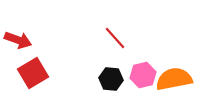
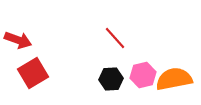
black hexagon: rotated 10 degrees counterclockwise
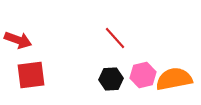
red square: moved 2 px left, 2 px down; rotated 24 degrees clockwise
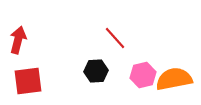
red arrow: rotated 96 degrees counterclockwise
red square: moved 3 px left, 6 px down
black hexagon: moved 15 px left, 8 px up
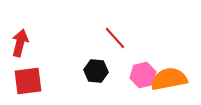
red arrow: moved 2 px right, 3 px down
black hexagon: rotated 10 degrees clockwise
orange semicircle: moved 5 px left
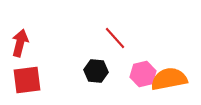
pink hexagon: moved 1 px up
red square: moved 1 px left, 1 px up
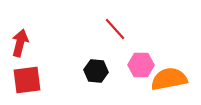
red line: moved 9 px up
pink hexagon: moved 2 px left, 9 px up; rotated 15 degrees clockwise
